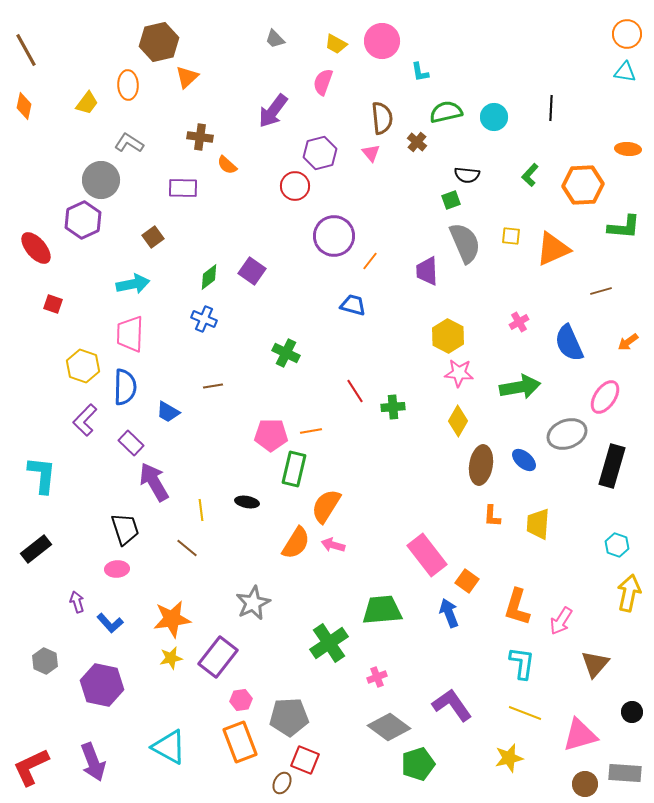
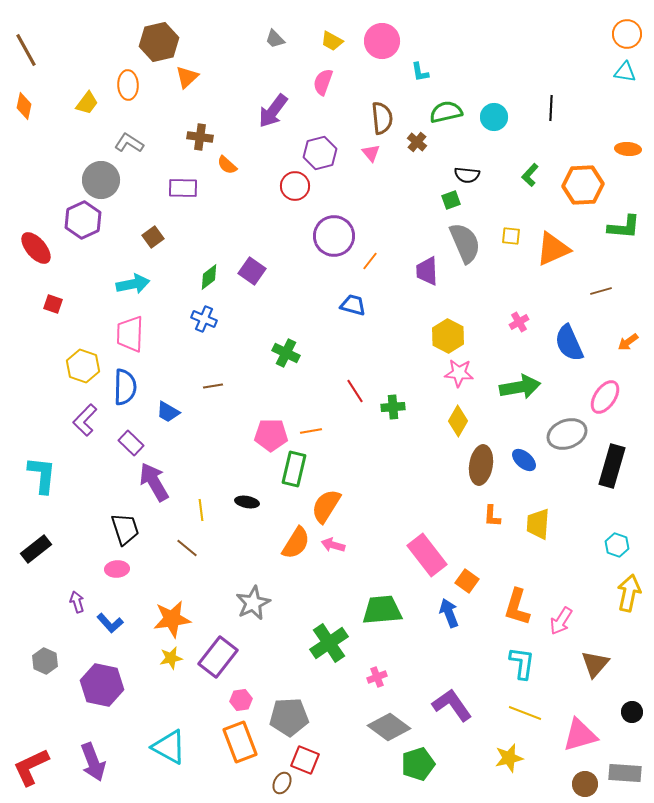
yellow trapezoid at (336, 44): moved 4 px left, 3 px up
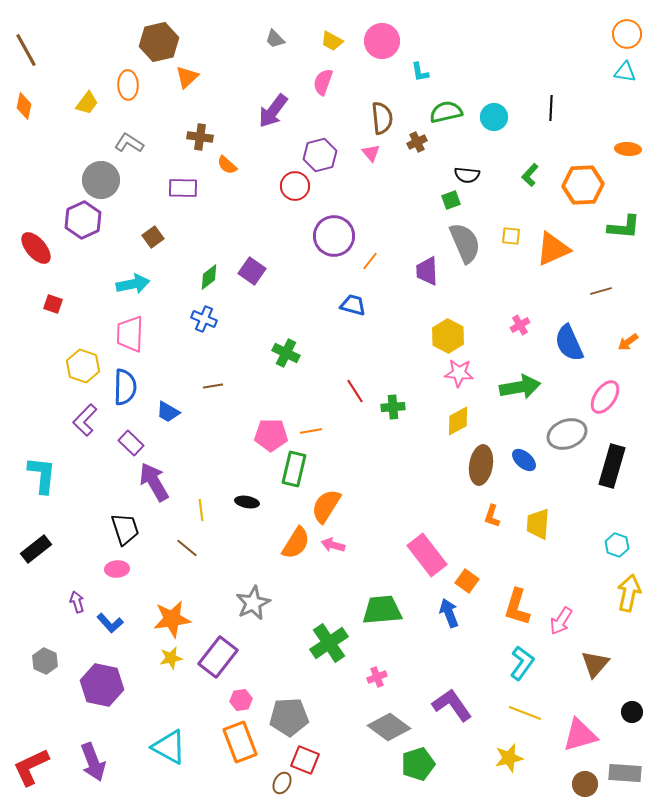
brown cross at (417, 142): rotated 24 degrees clockwise
purple hexagon at (320, 153): moved 2 px down
pink cross at (519, 322): moved 1 px right, 3 px down
yellow diamond at (458, 421): rotated 32 degrees clockwise
orange L-shape at (492, 516): rotated 15 degrees clockwise
cyan L-shape at (522, 663): rotated 28 degrees clockwise
